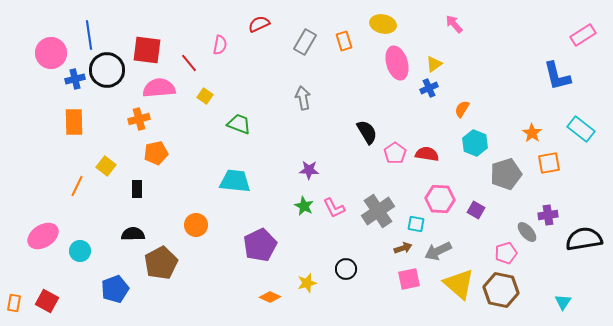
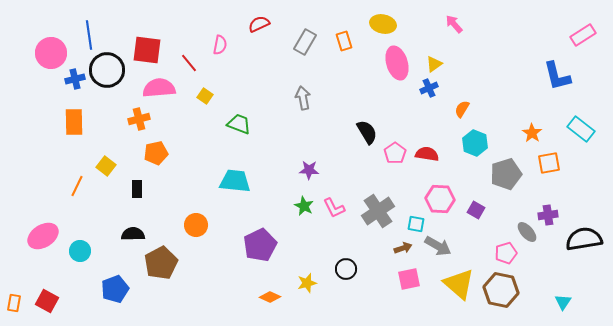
gray arrow at (438, 251): moved 5 px up; rotated 124 degrees counterclockwise
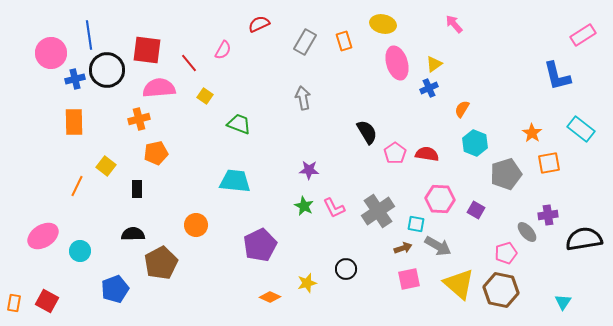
pink semicircle at (220, 45): moved 3 px right, 5 px down; rotated 18 degrees clockwise
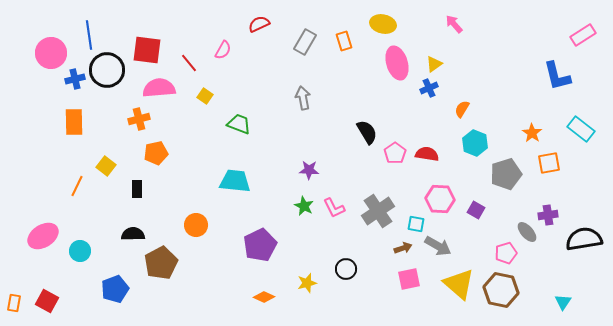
orange diamond at (270, 297): moved 6 px left
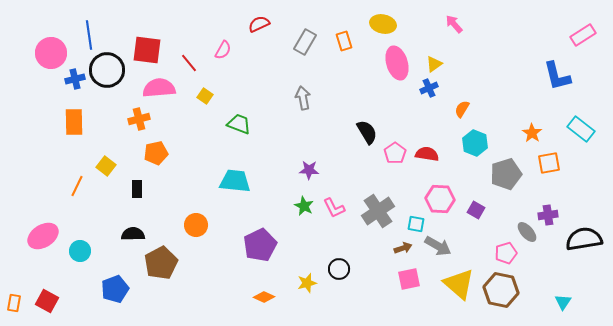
black circle at (346, 269): moved 7 px left
